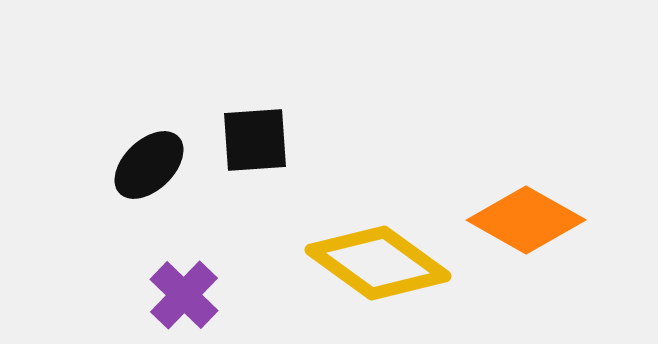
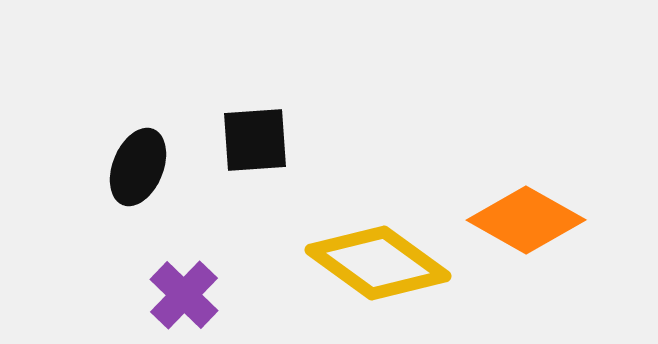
black ellipse: moved 11 px left, 2 px down; rotated 24 degrees counterclockwise
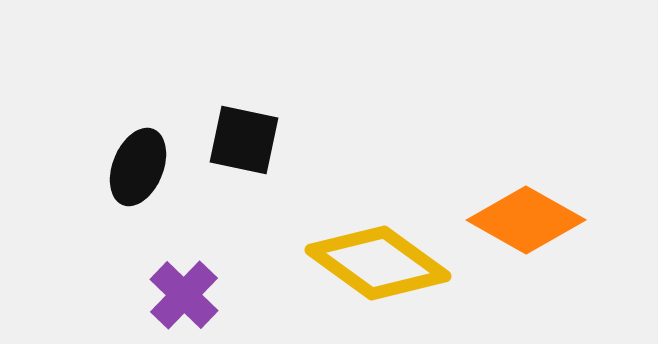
black square: moved 11 px left; rotated 16 degrees clockwise
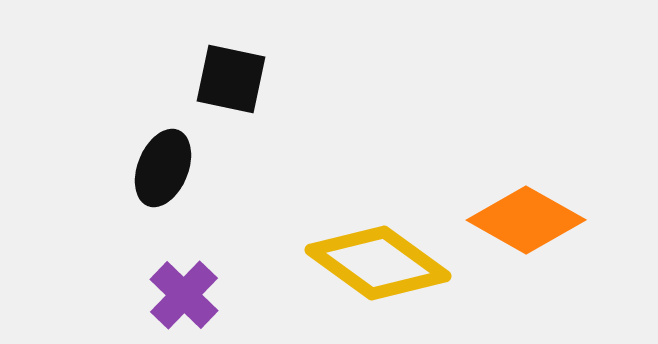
black square: moved 13 px left, 61 px up
black ellipse: moved 25 px right, 1 px down
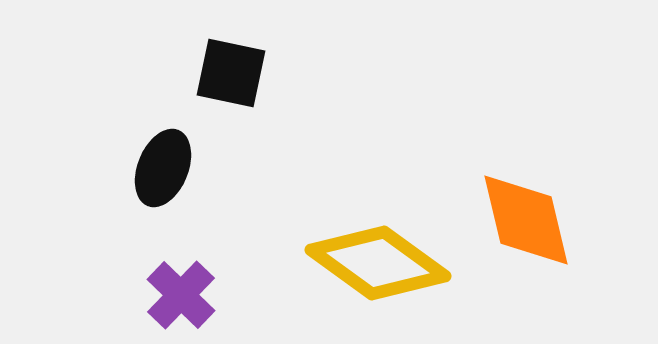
black square: moved 6 px up
orange diamond: rotated 47 degrees clockwise
purple cross: moved 3 px left
